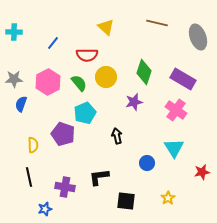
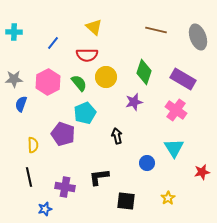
brown line: moved 1 px left, 7 px down
yellow triangle: moved 12 px left
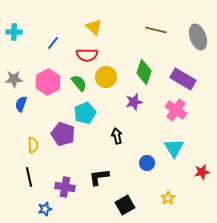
black square: moved 1 px left, 4 px down; rotated 36 degrees counterclockwise
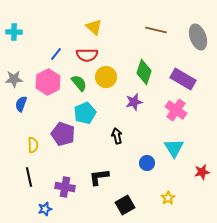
blue line: moved 3 px right, 11 px down
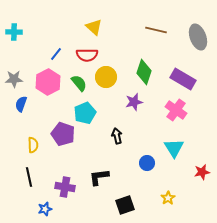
black square: rotated 12 degrees clockwise
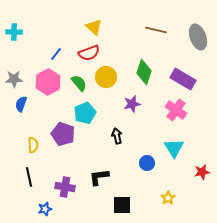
red semicircle: moved 2 px right, 2 px up; rotated 20 degrees counterclockwise
purple star: moved 2 px left, 2 px down
black square: moved 3 px left; rotated 18 degrees clockwise
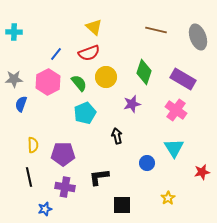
purple pentagon: moved 20 px down; rotated 20 degrees counterclockwise
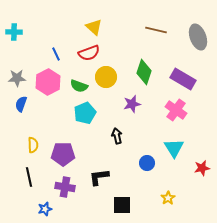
blue line: rotated 64 degrees counterclockwise
gray star: moved 3 px right, 1 px up
green semicircle: moved 3 px down; rotated 150 degrees clockwise
red star: moved 4 px up
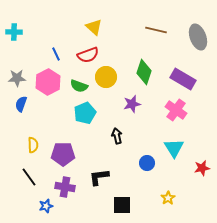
red semicircle: moved 1 px left, 2 px down
black line: rotated 24 degrees counterclockwise
blue star: moved 1 px right, 3 px up
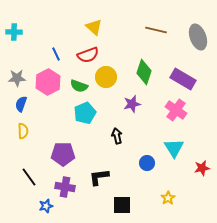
yellow semicircle: moved 10 px left, 14 px up
